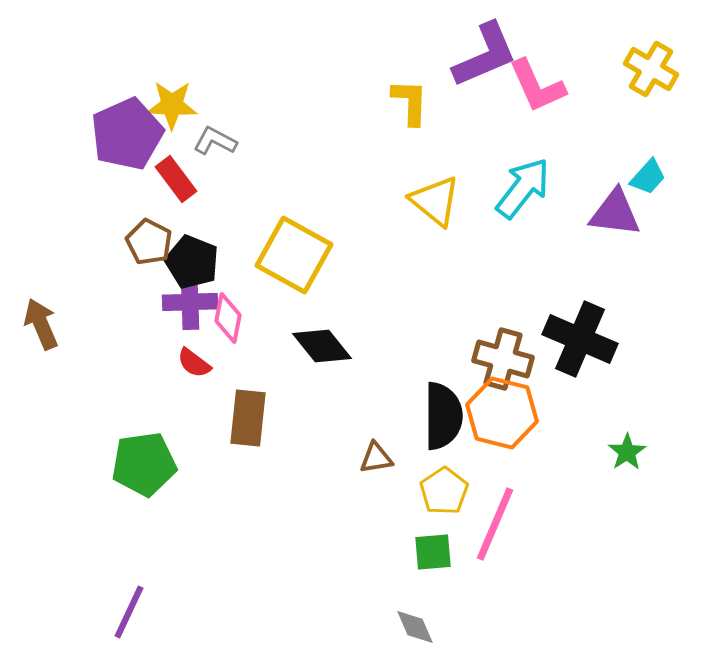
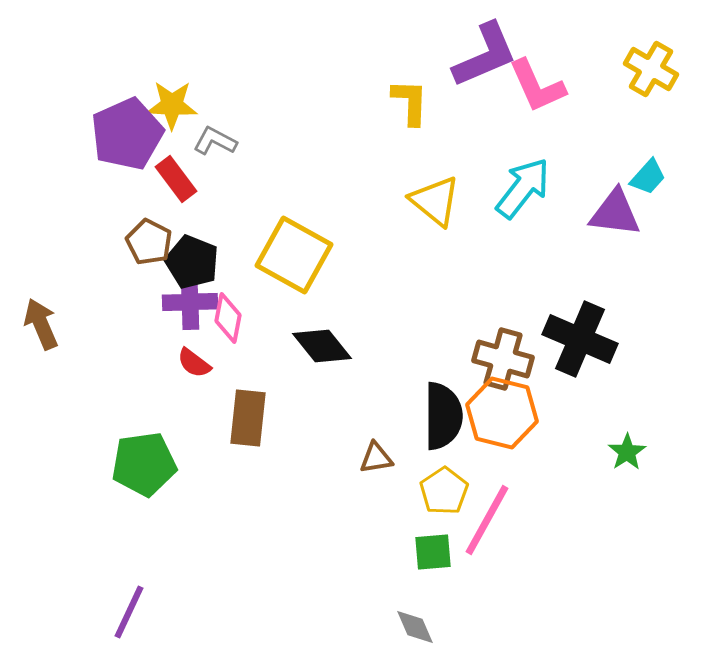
pink line: moved 8 px left, 4 px up; rotated 6 degrees clockwise
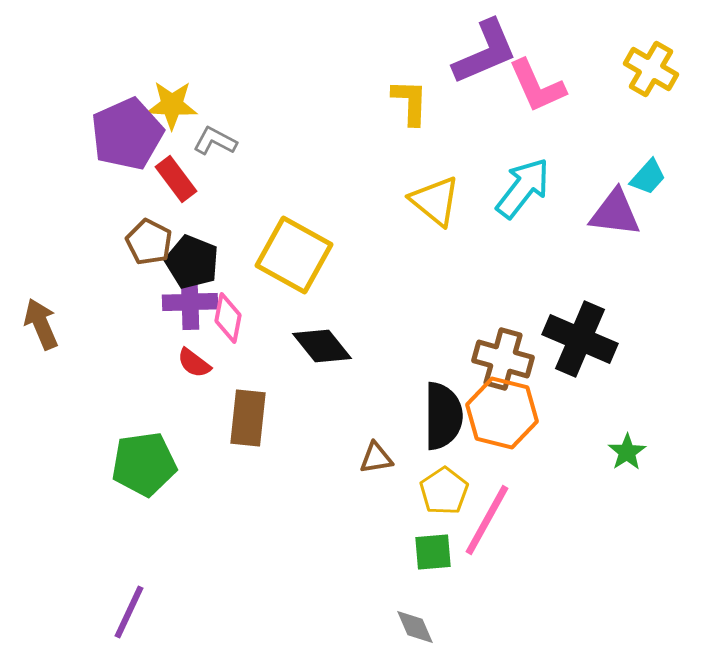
purple L-shape: moved 3 px up
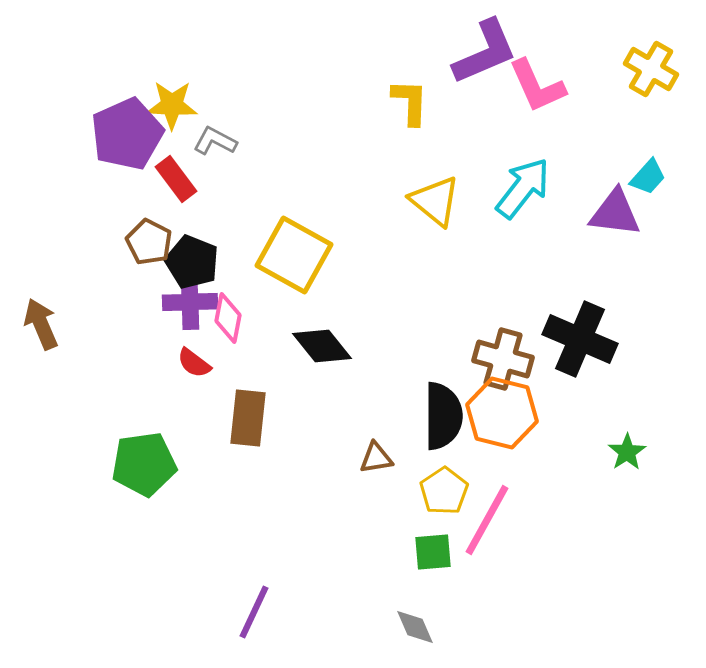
purple line: moved 125 px right
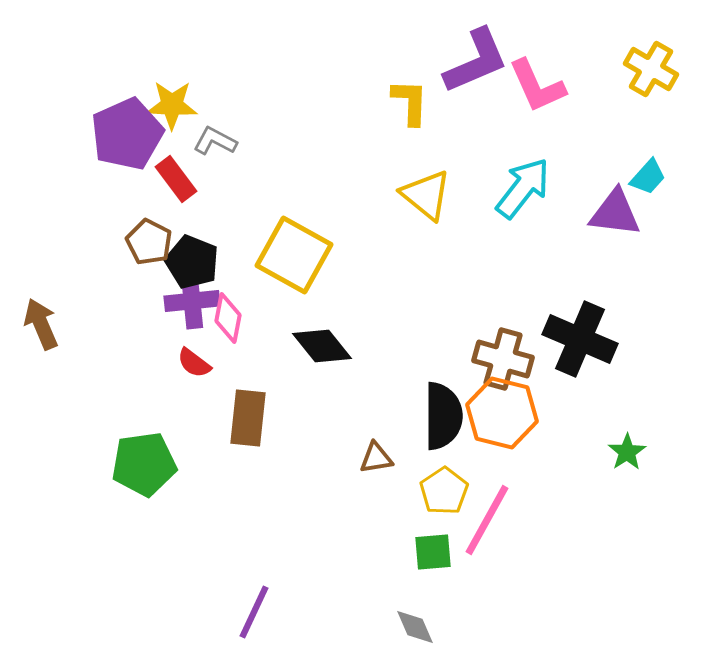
purple L-shape: moved 9 px left, 9 px down
yellow triangle: moved 9 px left, 6 px up
purple cross: moved 2 px right, 1 px up; rotated 4 degrees counterclockwise
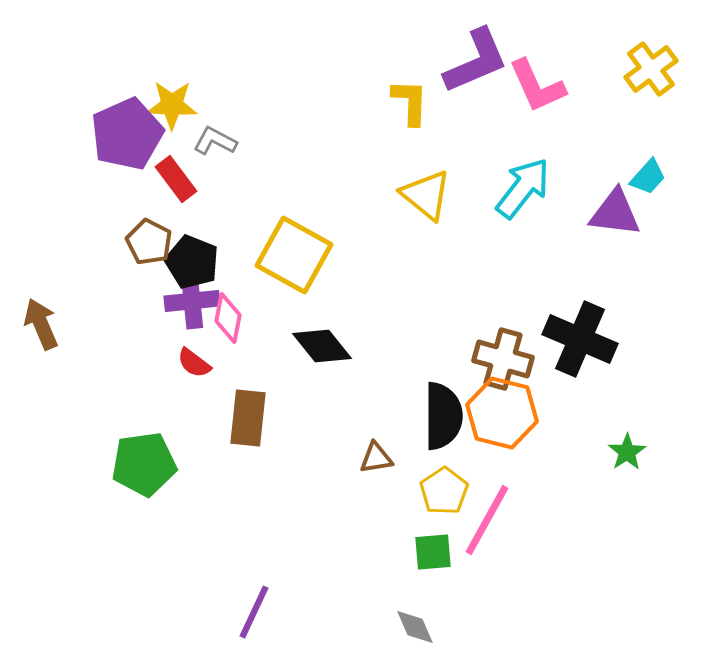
yellow cross: rotated 24 degrees clockwise
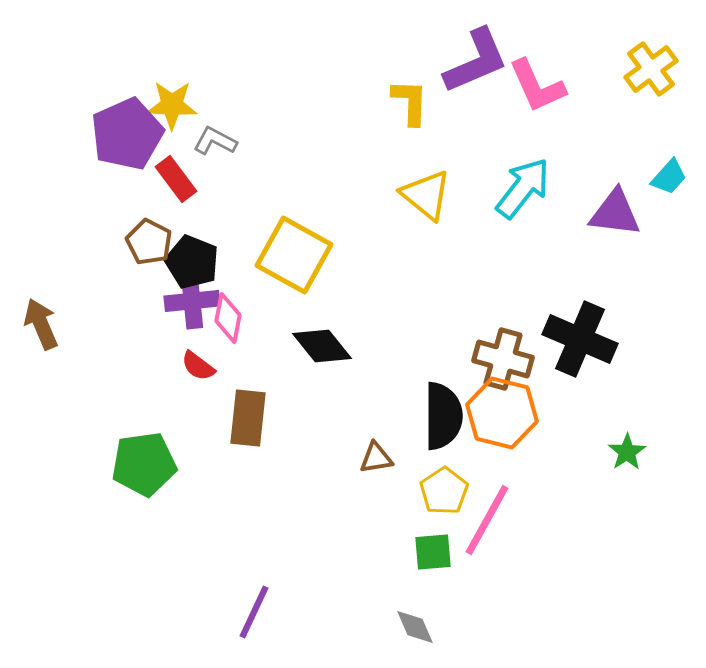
cyan trapezoid: moved 21 px right
red semicircle: moved 4 px right, 3 px down
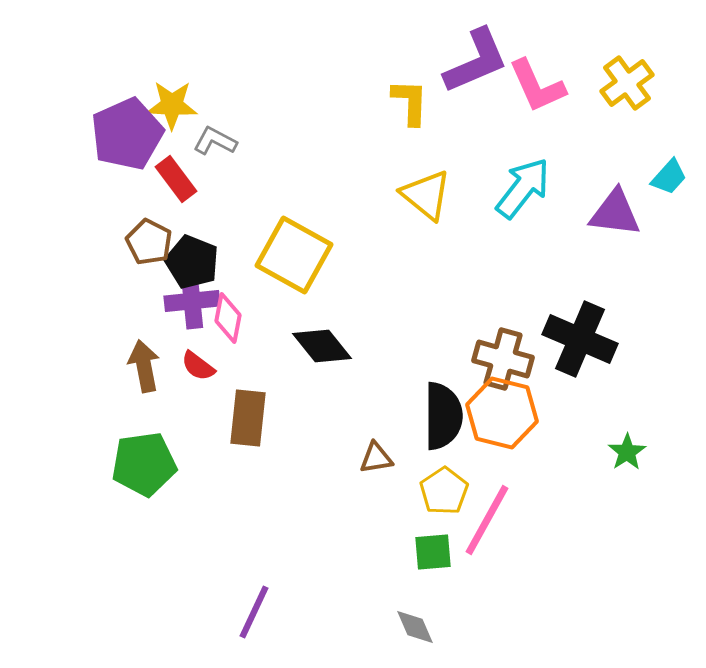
yellow cross: moved 24 px left, 14 px down
brown arrow: moved 103 px right, 42 px down; rotated 12 degrees clockwise
